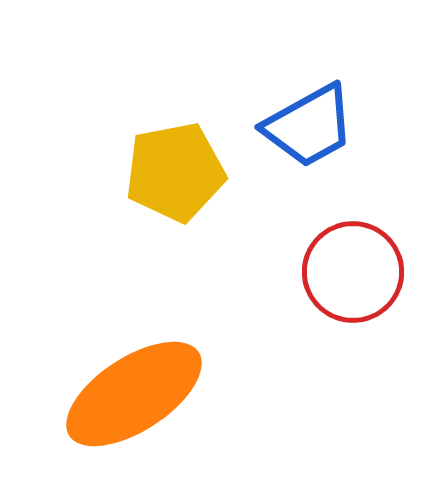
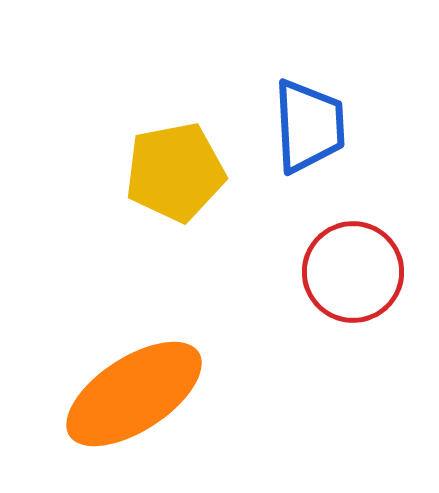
blue trapezoid: rotated 64 degrees counterclockwise
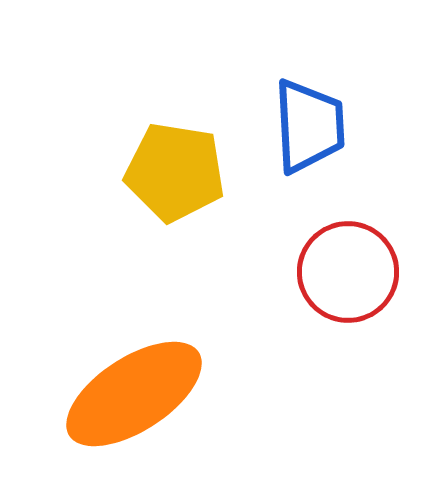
yellow pentagon: rotated 20 degrees clockwise
red circle: moved 5 px left
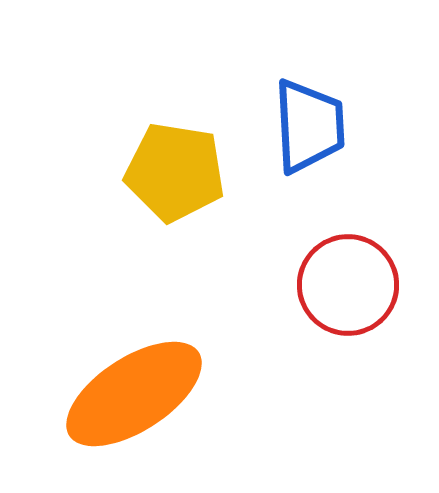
red circle: moved 13 px down
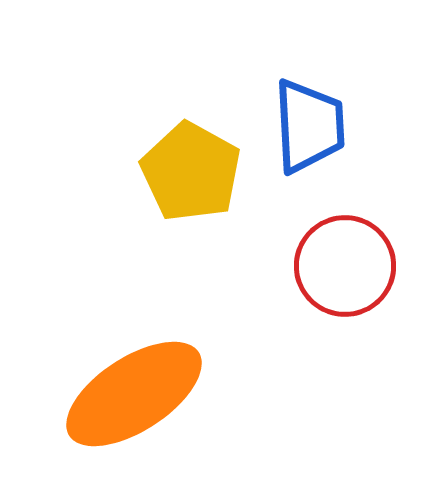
yellow pentagon: moved 16 px right; rotated 20 degrees clockwise
red circle: moved 3 px left, 19 px up
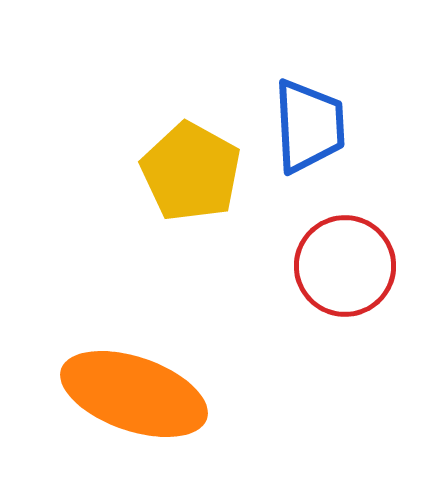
orange ellipse: rotated 52 degrees clockwise
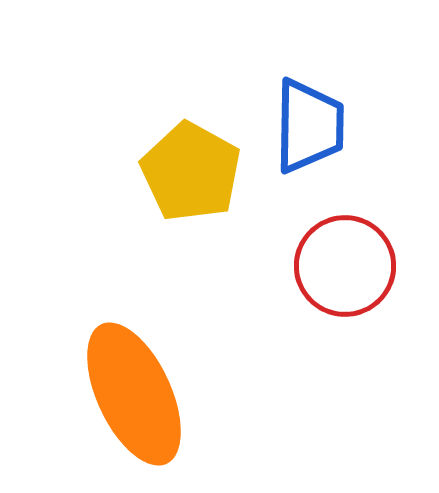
blue trapezoid: rotated 4 degrees clockwise
orange ellipse: rotated 46 degrees clockwise
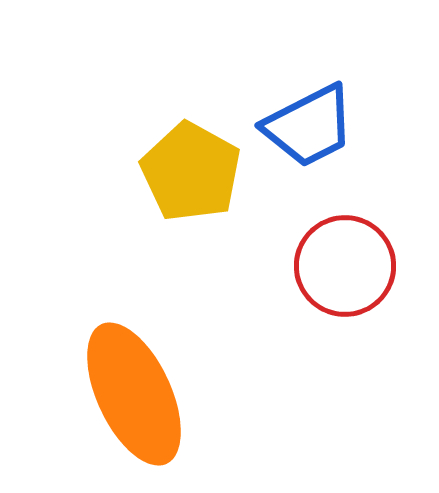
blue trapezoid: rotated 62 degrees clockwise
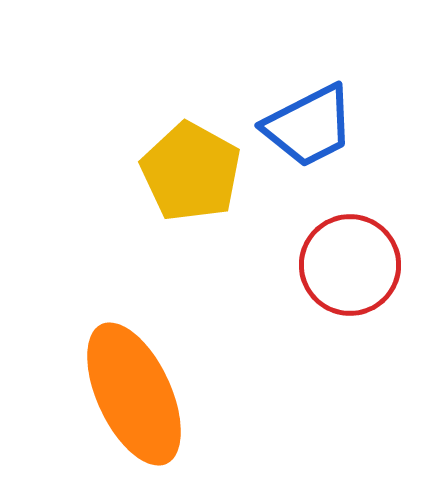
red circle: moved 5 px right, 1 px up
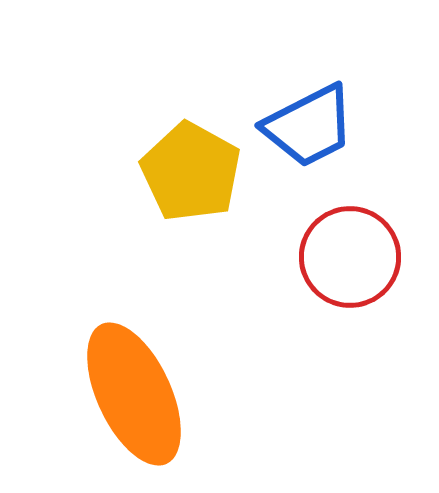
red circle: moved 8 px up
